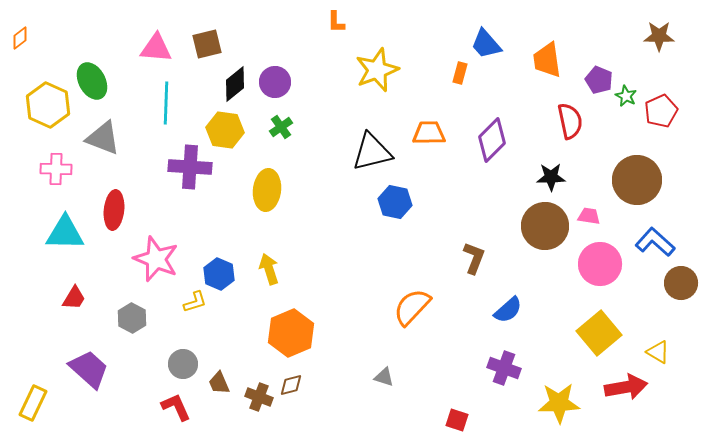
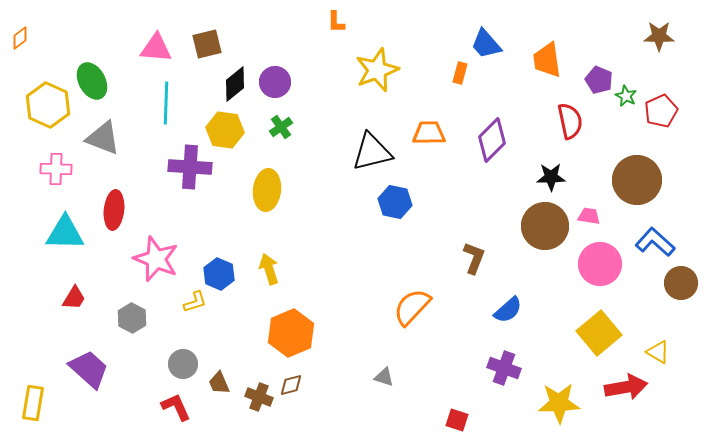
yellow rectangle at (33, 403): rotated 16 degrees counterclockwise
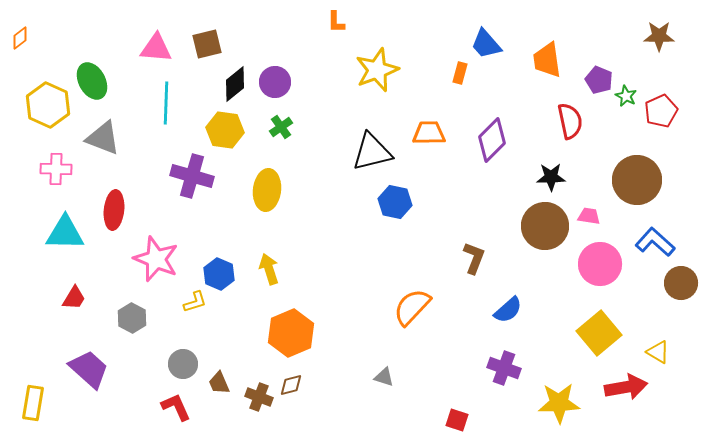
purple cross at (190, 167): moved 2 px right, 9 px down; rotated 12 degrees clockwise
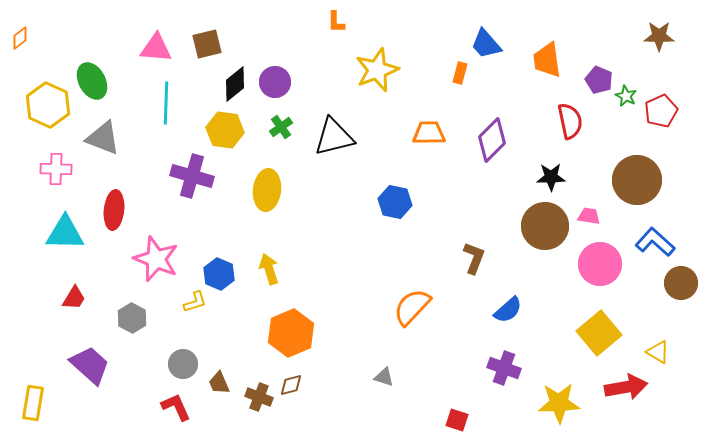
black triangle at (372, 152): moved 38 px left, 15 px up
purple trapezoid at (89, 369): moved 1 px right, 4 px up
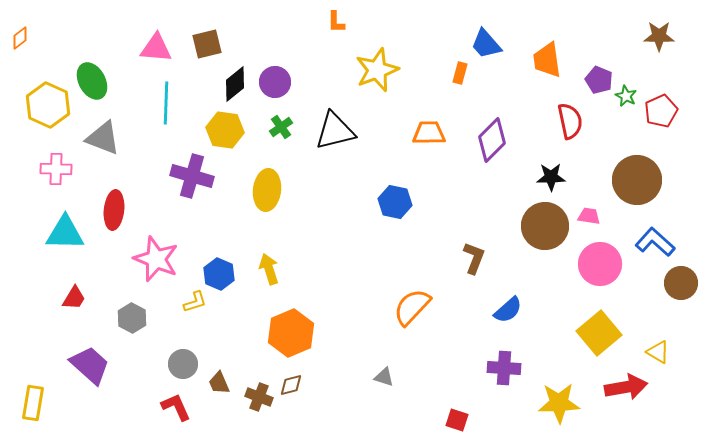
black triangle at (334, 137): moved 1 px right, 6 px up
purple cross at (504, 368): rotated 16 degrees counterclockwise
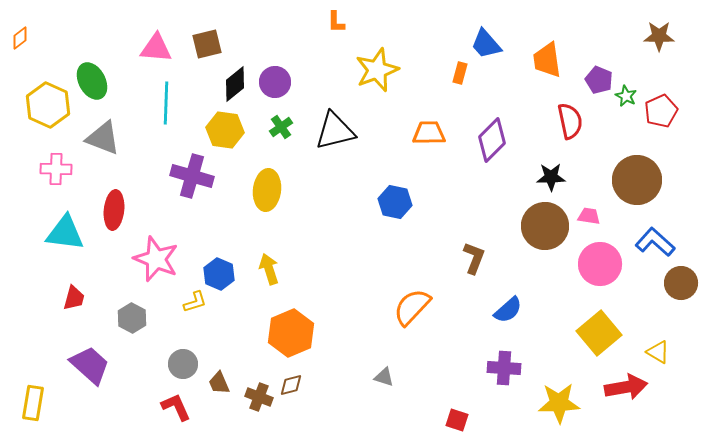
cyan triangle at (65, 233): rotated 6 degrees clockwise
red trapezoid at (74, 298): rotated 16 degrees counterclockwise
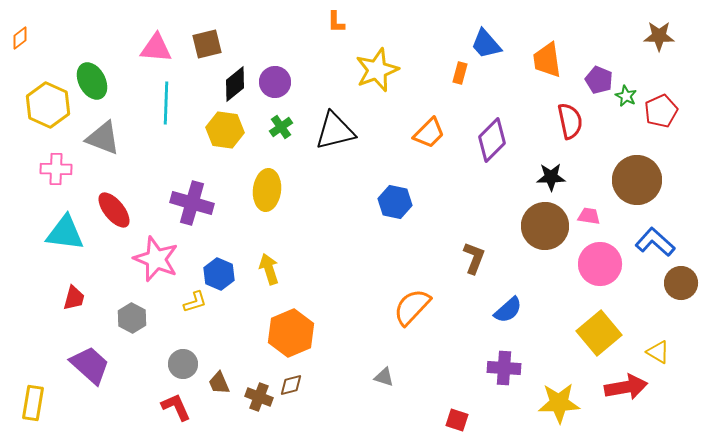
orange trapezoid at (429, 133): rotated 136 degrees clockwise
purple cross at (192, 176): moved 27 px down
red ellipse at (114, 210): rotated 45 degrees counterclockwise
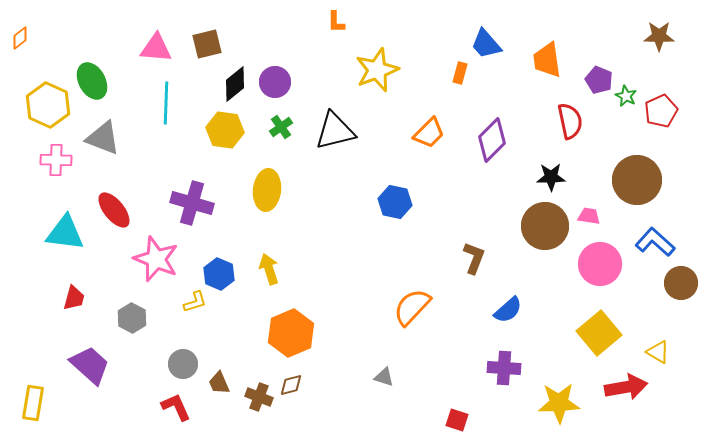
pink cross at (56, 169): moved 9 px up
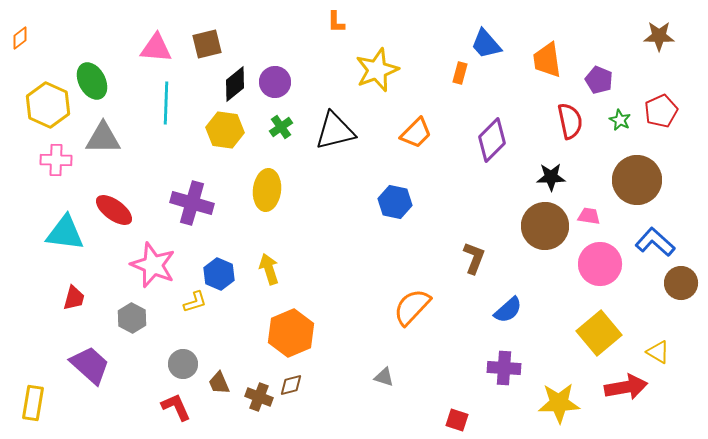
green star at (626, 96): moved 6 px left, 24 px down
orange trapezoid at (429, 133): moved 13 px left
gray triangle at (103, 138): rotated 21 degrees counterclockwise
red ellipse at (114, 210): rotated 15 degrees counterclockwise
pink star at (156, 259): moved 3 px left, 6 px down
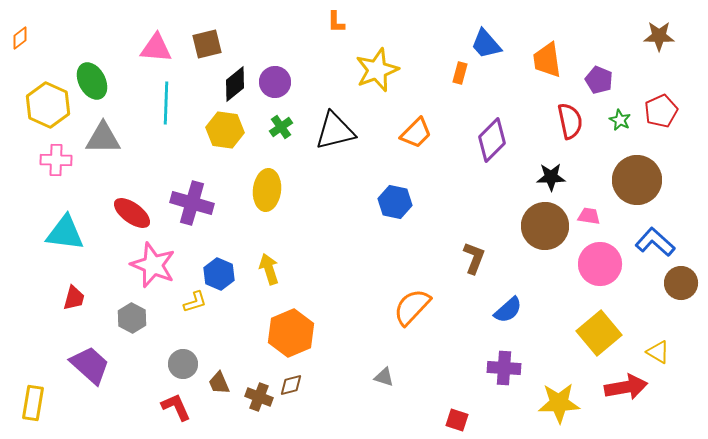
red ellipse at (114, 210): moved 18 px right, 3 px down
